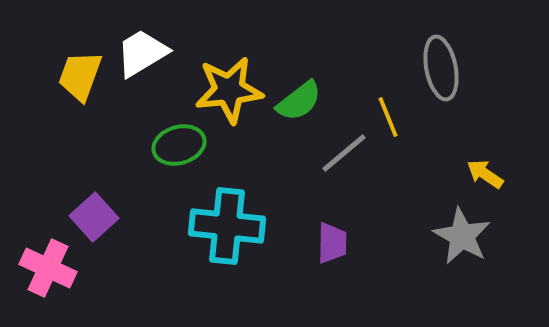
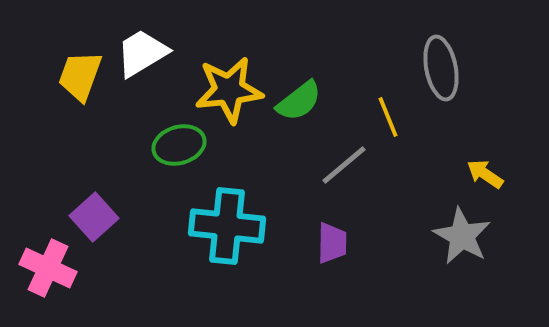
gray line: moved 12 px down
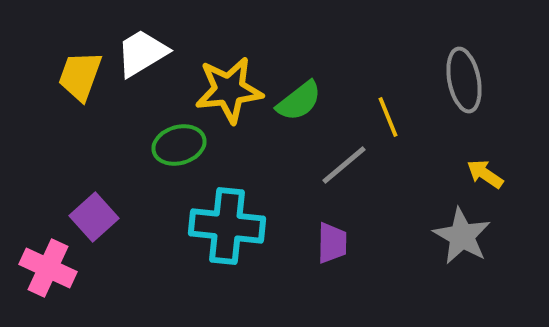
gray ellipse: moved 23 px right, 12 px down
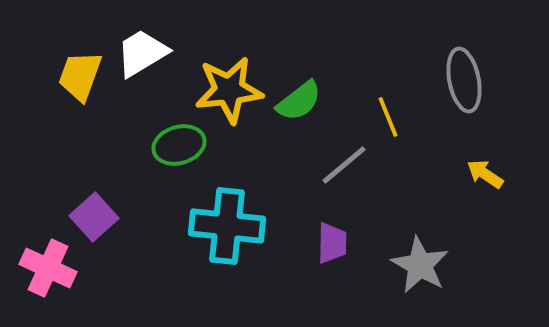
gray star: moved 42 px left, 29 px down
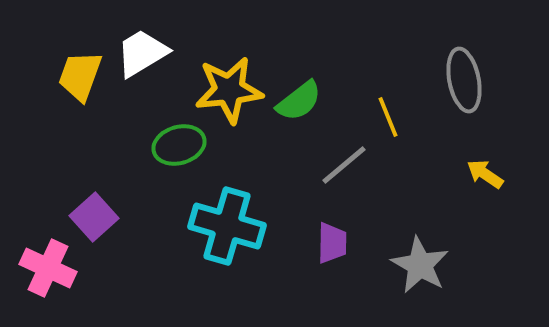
cyan cross: rotated 10 degrees clockwise
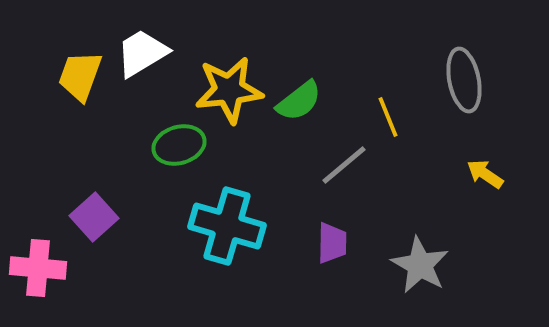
pink cross: moved 10 px left; rotated 20 degrees counterclockwise
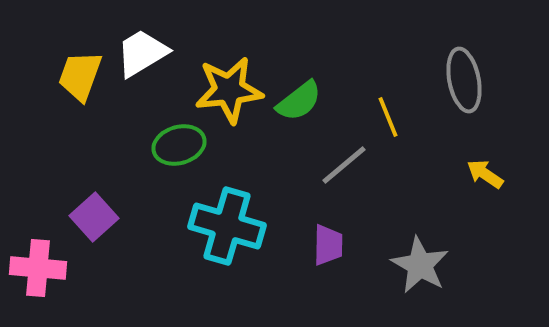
purple trapezoid: moved 4 px left, 2 px down
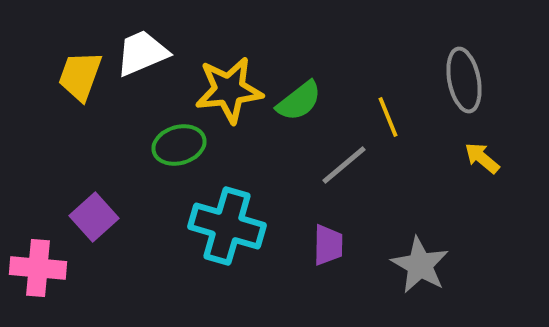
white trapezoid: rotated 8 degrees clockwise
yellow arrow: moved 3 px left, 16 px up; rotated 6 degrees clockwise
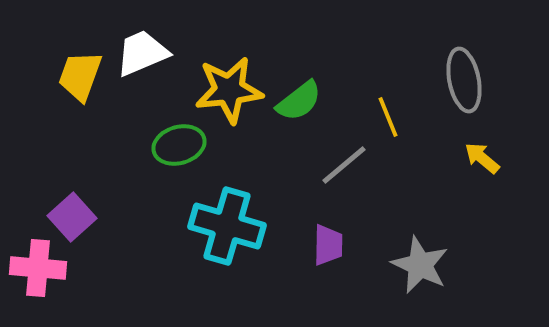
purple square: moved 22 px left
gray star: rotated 4 degrees counterclockwise
